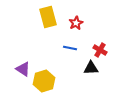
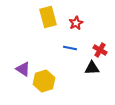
black triangle: moved 1 px right
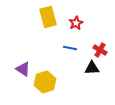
yellow hexagon: moved 1 px right, 1 px down
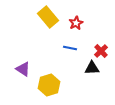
yellow rectangle: rotated 25 degrees counterclockwise
red cross: moved 1 px right, 1 px down; rotated 16 degrees clockwise
yellow hexagon: moved 4 px right, 3 px down
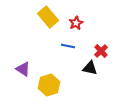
blue line: moved 2 px left, 2 px up
black triangle: moved 2 px left; rotated 14 degrees clockwise
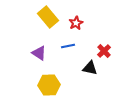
blue line: rotated 24 degrees counterclockwise
red cross: moved 3 px right
purple triangle: moved 16 px right, 16 px up
yellow hexagon: rotated 15 degrees clockwise
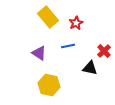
yellow hexagon: rotated 15 degrees clockwise
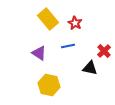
yellow rectangle: moved 2 px down
red star: moved 1 px left; rotated 16 degrees counterclockwise
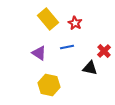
blue line: moved 1 px left, 1 px down
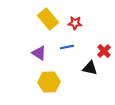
red star: rotated 24 degrees counterclockwise
yellow hexagon: moved 3 px up; rotated 15 degrees counterclockwise
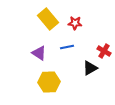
red cross: rotated 16 degrees counterclockwise
black triangle: rotated 42 degrees counterclockwise
